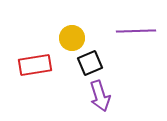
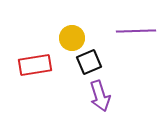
black square: moved 1 px left, 1 px up
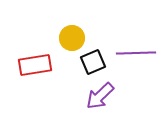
purple line: moved 22 px down
black square: moved 4 px right
purple arrow: rotated 64 degrees clockwise
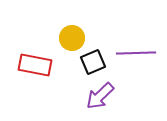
red rectangle: rotated 20 degrees clockwise
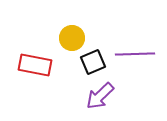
purple line: moved 1 px left, 1 px down
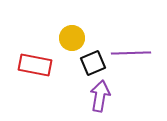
purple line: moved 4 px left, 1 px up
black square: moved 1 px down
purple arrow: rotated 144 degrees clockwise
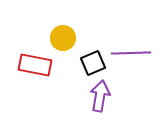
yellow circle: moved 9 px left
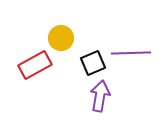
yellow circle: moved 2 px left
red rectangle: rotated 40 degrees counterclockwise
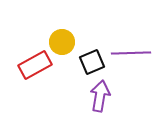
yellow circle: moved 1 px right, 4 px down
black square: moved 1 px left, 1 px up
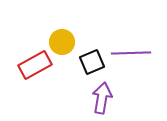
purple arrow: moved 2 px right, 2 px down
